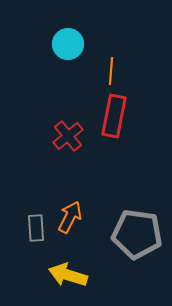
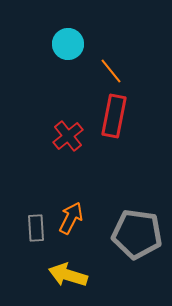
orange line: rotated 44 degrees counterclockwise
orange arrow: moved 1 px right, 1 px down
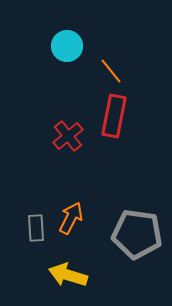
cyan circle: moved 1 px left, 2 px down
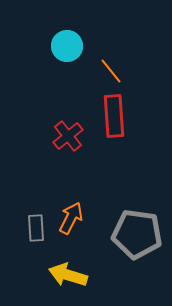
red rectangle: rotated 15 degrees counterclockwise
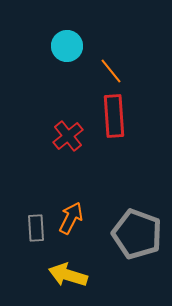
gray pentagon: rotated 12 degrees clockwise
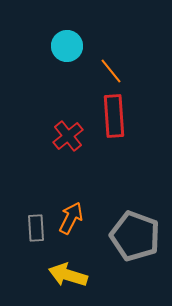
gray pentagon: moved 2 px left, 2 px down
